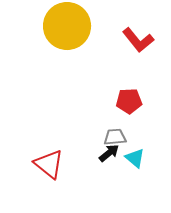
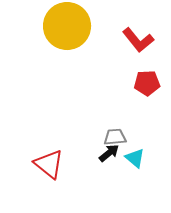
red pentagon: moved 18 px right, 18 px up
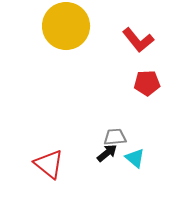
yellow circle: moved 1 px left
black arrow: moved 2 px left
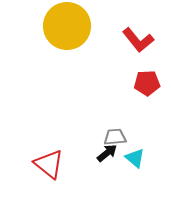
yellow circle: moved 1 px right
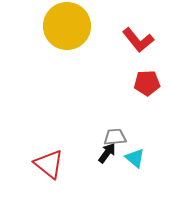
black arrow: rotated 15 degrees counterclockwise
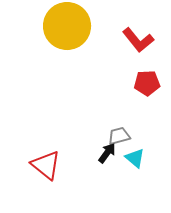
gray trapezoid: moved 4 px right, 1 px up; rotated 10 degrees counterclockwise
red triangle: moved 3 px left, 1 px down
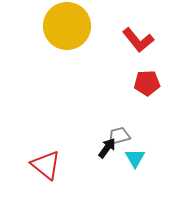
black arrow: moved 5 px up
cyan triangle: rotated 20 degrees clockwise
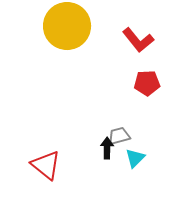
black arrow: rotated 35 degrees counterclockwise
cyan triangle: rotated 15 degrees clockwise
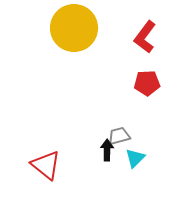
yellow circle: moved 7 px right, 2 px down
red L-shape: moved 7 px right, 3 px up; rotated 76 degrees clockwise
black arrow: moved 2 px down
